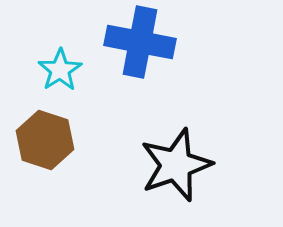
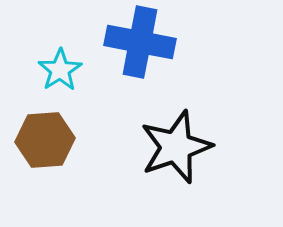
brown hexagon: rotated 22 degrees counterclockwise
black star: moved 18 px up
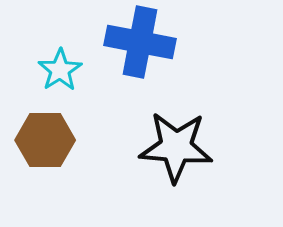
brown hexagon: rotated 4 degrees clockwise
black star: rotated 24 degrees clockwise
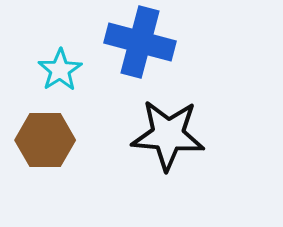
blue cross: rotated 4 degrees clockwise
black star: moved 8 px left, 12 px up
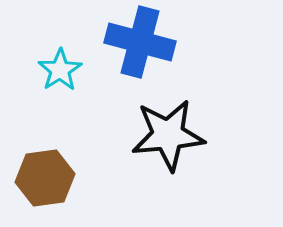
black star: rotated 10 degrees counterclockwise
brown hexagon: moved 38 px down; rotated 8 degrees counterclockwise
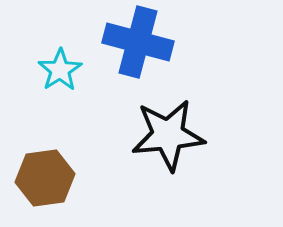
blue cross: moved 2 px left
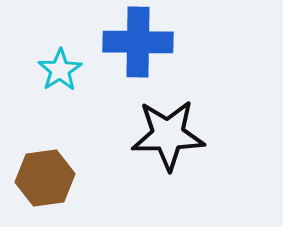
blue cross: rotated 14 degrees counterclockwise
black star: rotated 4 degrees clockwise
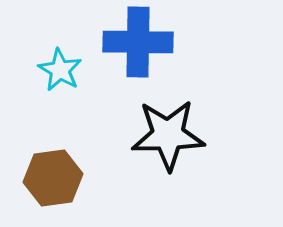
cyan star: rotated 9 degrees counterclockwise
brown hexagon: moved 8 px right
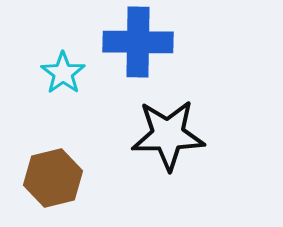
cyan star: moved 3 px right, 3 px down; rotated 6 degrees clockwise
brown hexagon: rotated 6 degrees counterclockwise
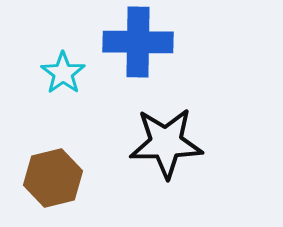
black star: moved 2 px left, 8 px down
